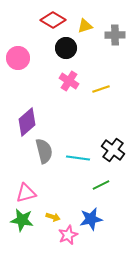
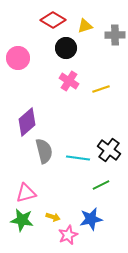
black cross: moved 4 px left
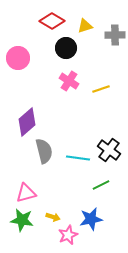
red diamond: moved 1 px left, 1 px down
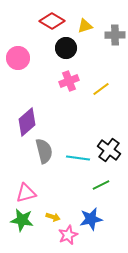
pink cross: rotated 36 degrees clockwise
yellow line: rotated 18 degrees counterclockwise
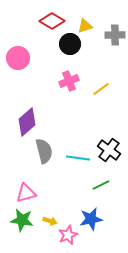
black circle: moved 4 px right, 4 px up
yellow arrow: moved 3 px left, 4 px down
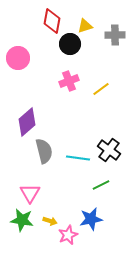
red diamond: rotated 70 degrees clockwise
pink triangle: moved 4 px right; rotated 45 degrees counterclockwise
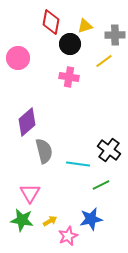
red diamond: moved 1 px left, 1 px down
pink cross: moved 4 px up; rotated 30 degrees clockwise
yellow line: moved 3 px right, 28 px up
cyan line: moved 6 px down
yellow arrow: rotated 48 degrees counterclockwise
pink star: moved 1 px down
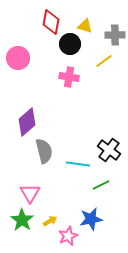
yellow triangle: rotated 35 degrees clockwise
green star: rotated 25 degrees clockwise
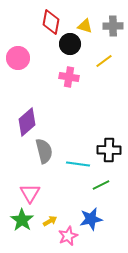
gray cross: moved 2 px left, 9 px up
black cross: rotated 35 degrees counterclockwise
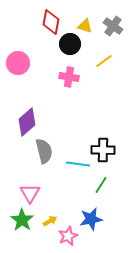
gray cross: rotated 36 degrees clockwise
pink circle: moved 5 px down
black cross: moved 6 px left
green line: rotated 30 degrees counterclockwise
